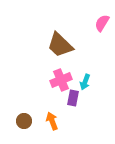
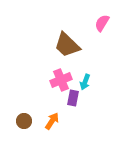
brown trapezoid: moved 7 px right
orange arrow: rotated 54 degrees clockwise
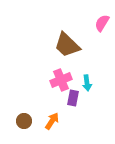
cyan arrow: moved 2 px right, 1 px down; rotated 28 degrees counterclockwise
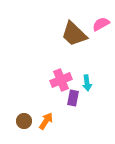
pink semicircle: moved 1 px left, 1 px down; rotated 30 degrees clockwise
brown trapezoid: moved 7 px right, 11 px up
orange arrow: moved 6 px left
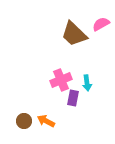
orange arrow: rotated 96 degrees counterclockwise
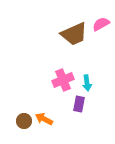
brown trapezoid: rotated 68 degrees counterclockwise
pink cross: moved 2 px right
purple rectangle: moved 6 px right, 6 px down
orange arrow: moved 2 px left, 2 px up
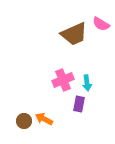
pink semicircle: rotated 120 degrees counterclockwise
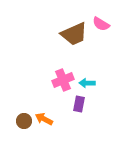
cyan arrow: rotated 98 degrees clockwise
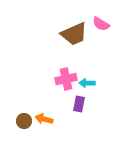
pink cross: moved 3 px right, 1 px up; rotated 10 degrees clockwise
orange arrow: rotated 12 degrees counterclockwise
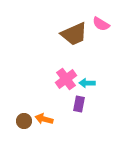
pink cross: rotated 25 degrees counterclockwise
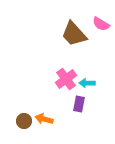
brown trapezoid: rotated 72 degrees clockwise
